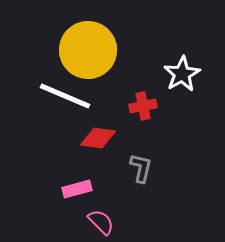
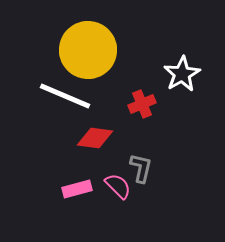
red cross: moved 1 px left, 2 px up; rotated 12 degrees counterclockwise
red diamond: moved 3 px left
pink semicircle: moved 17 px right, 36 px up
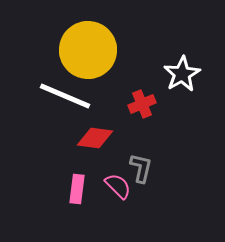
pink rectangle: rotated 68 degrees counterclockwise
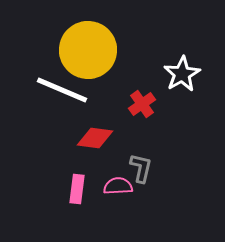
white line: moved 3 px left, 6 px up
red cross: rotated 12 degrees counterclockwise
pink semicircle: rotated 48 degrees counterclockwise
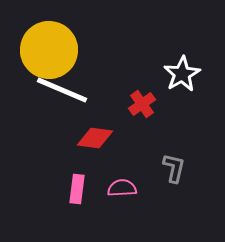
yellow circle: moved 39 px left
gray L-shape: moved 33 px right
pink semicircle: moved 4 px right, 2 px down
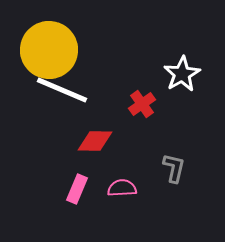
red diamond: moved 3 px down; rotated 6 degrees counterclockwise
pink rectangle: rotated 16 degrees clockwise
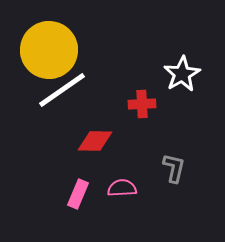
white line: rotated 58 degrees counterclockwise
red cross: rotated 32 degrees clockwise
pink rectangle: moved 1 px right, 5 px down
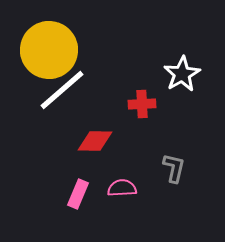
white line: rotated 6 degrees counterclockwise
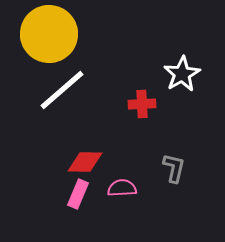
yellow circle: moved 16 px up
red diamond: moved 10 px left, 21 px down
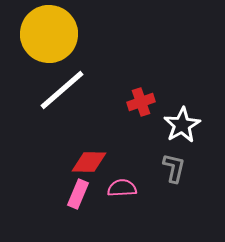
white star: moved 51 px down
red cross: moved 1 px left, 2 px up; rotated 16 degrees counterclockwise
red diamond: moved 4 px right
